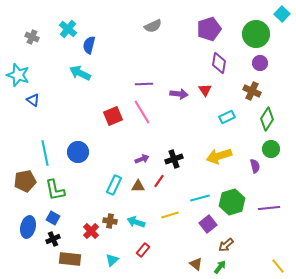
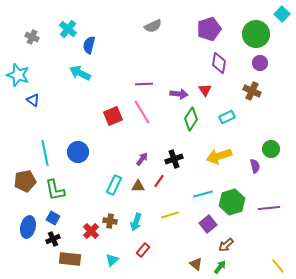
green diamond at (267, 119): moved 76 px left
purple arrow at (142, 159): rotated 32 degrees counterclockwise
cyan line at (200, 198): moved 3 px right, 4 px up
cyan arrow at (136, 222): rotated 90 degrees counterclockwise
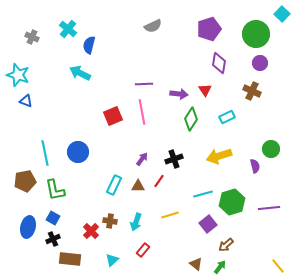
blue triangle at (33, 100): moved 7 px left, 1 px down; rotated 16 degrees counterclockwise
pink line at (142, 112): rotated 20 degrees clockwise
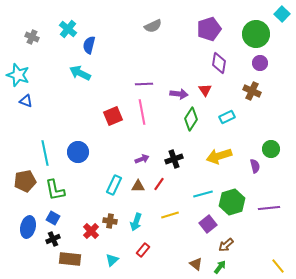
purple arrow at (142, 159): rotated 32 degrees clockwise
red line at (159, 181): moved 3 px down
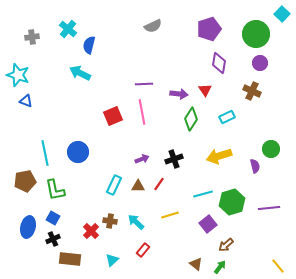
gray cross at (32, 37): rotated 32 degrees counterclockwise
cyan arrow at (136, 222): rotated 114 degrees clockwise
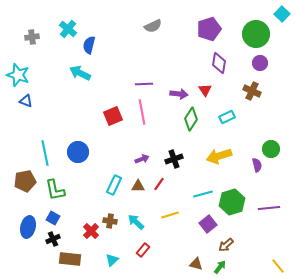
purple semicircle at (255, 166): moved 2 px right, 1 px up
brown triangle at (196, 264): rotated 24 degrees counterclockwise
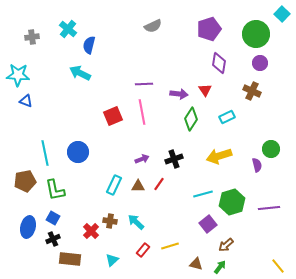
cyan star at (18, 75): rotated 15 degrees counterclockwise
yellow line at (170, 215): moved 31 px down
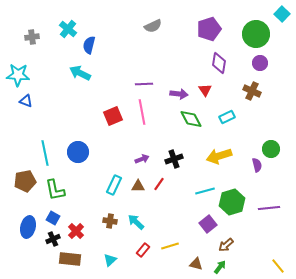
green diamond at (191, 119): rotated 60 degrees counterclockwise
cyan line at (203, 194): moved 2 px right, 3 px up
red cross at (91, 231): moved 15 px left
cyan triangle at (112, 260): moved 2 px left
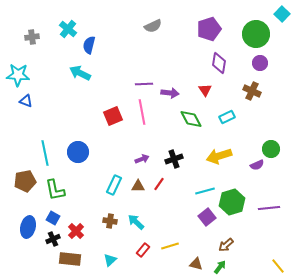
purple arrow at (179, 94): moved 9 px left, 1 px up
purple semicircle at (257, 165): rotated 80 degrees clockwise
purple square at (208, 224): moved 1 px left, 7 px up
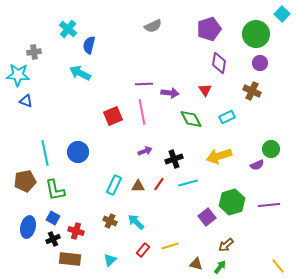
gray cross at (32, 37): moved 2 px right, 15 px down
purple arrow at (142, 159): moved 3 px right, 8 px up
cyan line at (205, 191): moved 17 px left, 8 px up
purple line at (269, 208): moved 3 px up
brown cross at (110, 221): rotated 16 degrees clockwise
red cross at (76, 231): rotated 28 degrees counterclockwise
